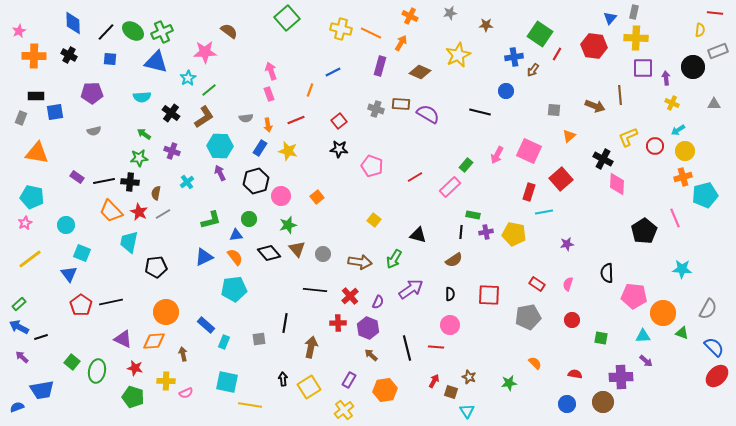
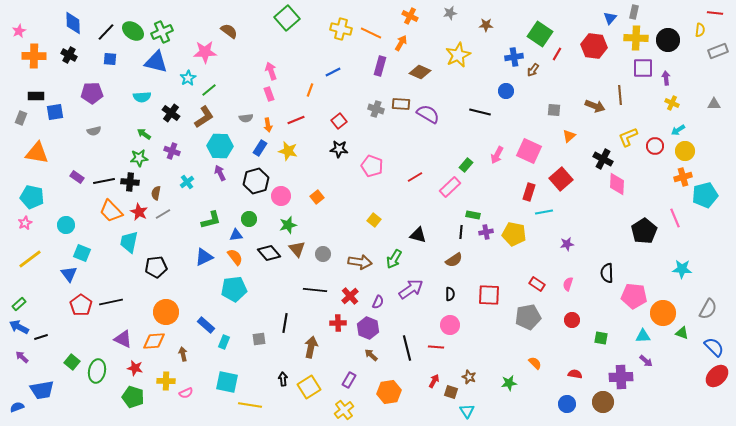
black circle at (693, 67): moved 25 px left, 27 px up
orange hexagon at (385, 390): moved 4 px right, 2 px down
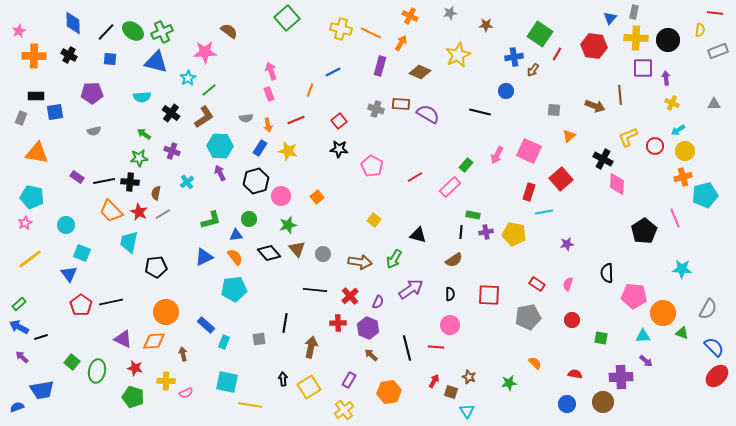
pink pentagon at (372, 166): rotated 10 degrees clockwise
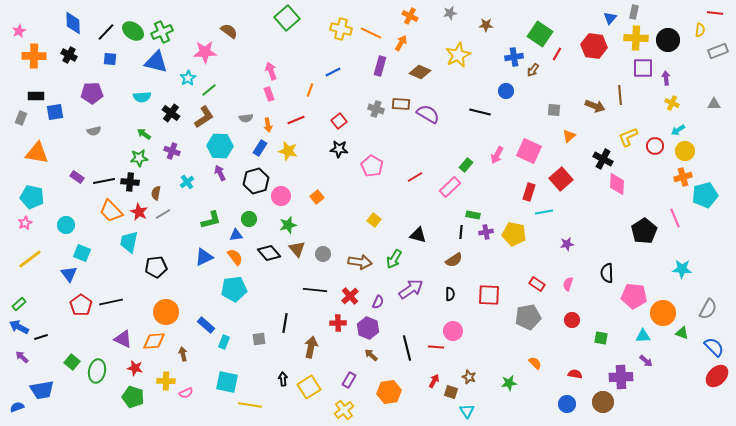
pink circle at (450, 325): moved 3 px right, 6 px down
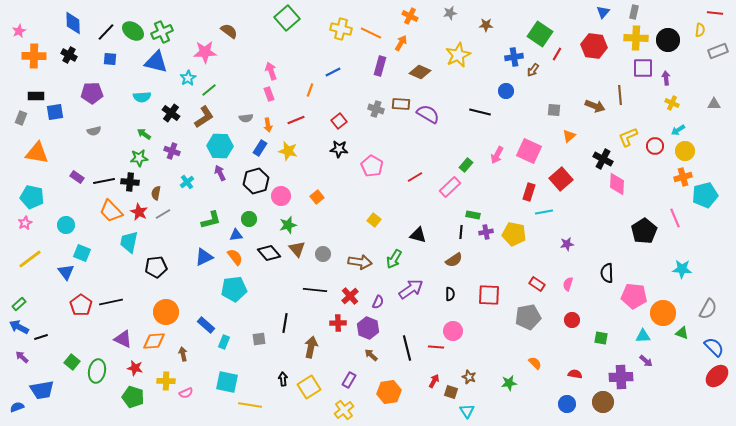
blue triangle at (610, 18): moved 7 px left, 6 px up
blue triangle at (69, 274): moved 3 px left, 2 px up
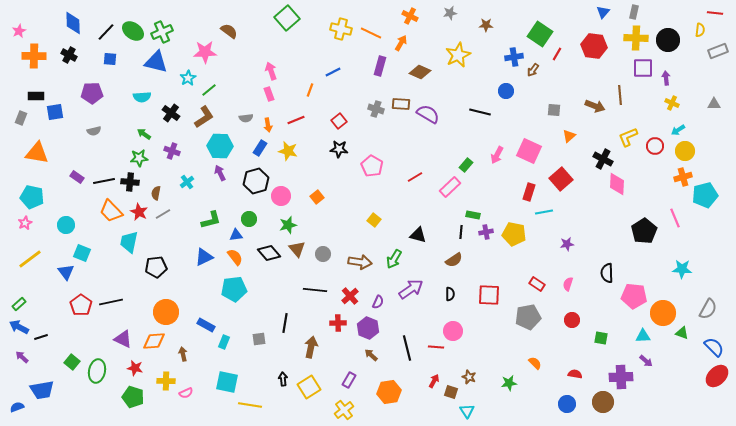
blue rectangle at (206, 325): rotated 12 degrees counterclockwise
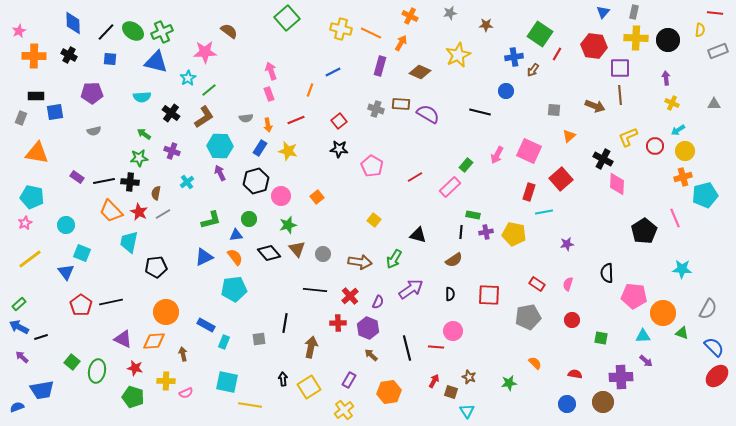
purple square at (643, 68): moved 23 px left
